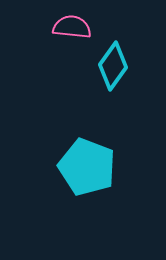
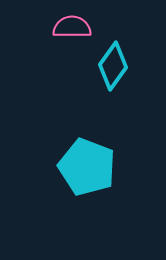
pink semicircle: rotated 6 degrees counterclockwise
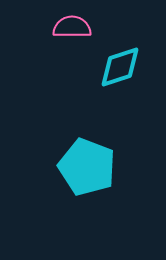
cyan diamond: moved 7 px right, 1 px down; rotated 36 degrees clockwise
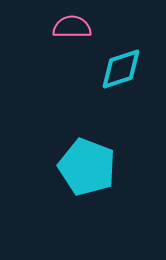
cyan diamond: moved 1 px right, 2 px down
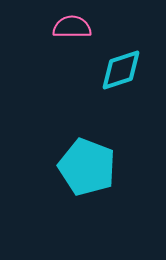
cyan diamond: moved 1 px down
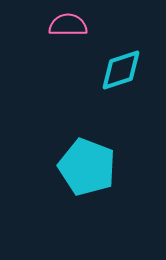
pink semicircle: moved 4 px left, 2 px up
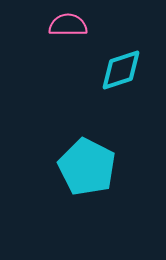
cyan pentagon: rotated 6 degrees clockwise
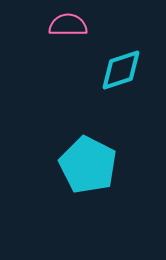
cyan pentagon: moved 1 px right, 2 px up
